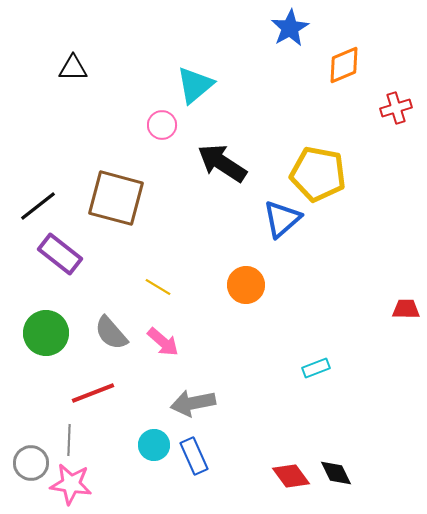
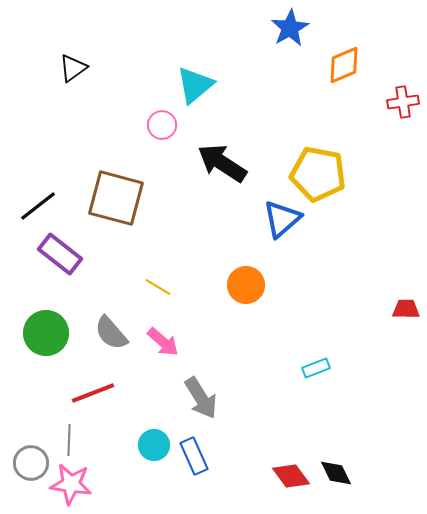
black triangle: rotated 36 degrees counterclockwise
red cross: moved 7 px right, 6 px up; rotated 8 degrees clockwise
gray arrow: moved 8 px right, 5 px up; rotated 111 degrees counterclockwise
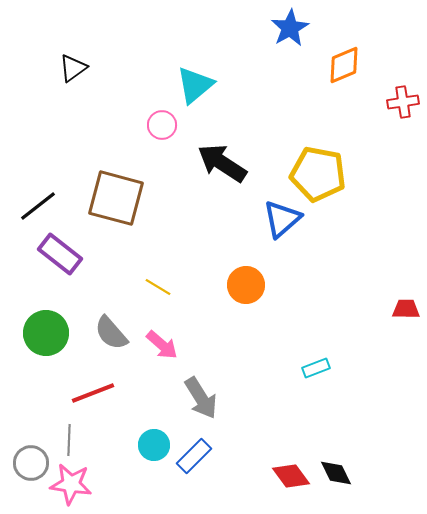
pink arrow: moved 1 px left, 3 px down
blue rectangle: rotated 69 degrees clockwise
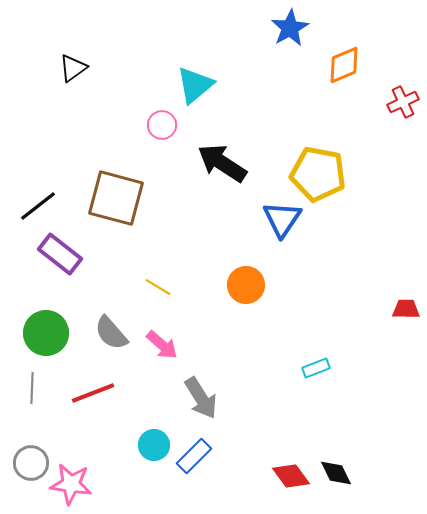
red cross: rotated 16 degrees counterclockwise
blue triangle: rotated 15 degrees counterclockwise
gray line: moved 37 px left, 52 px up
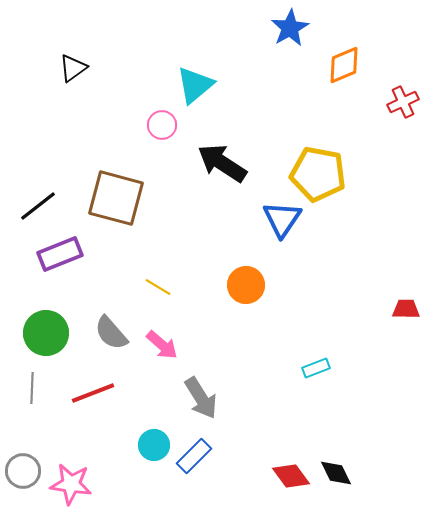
purple rectangle: rotated 60 degrees counterclockwise
gray circle: moved 8 px left, 8 px down
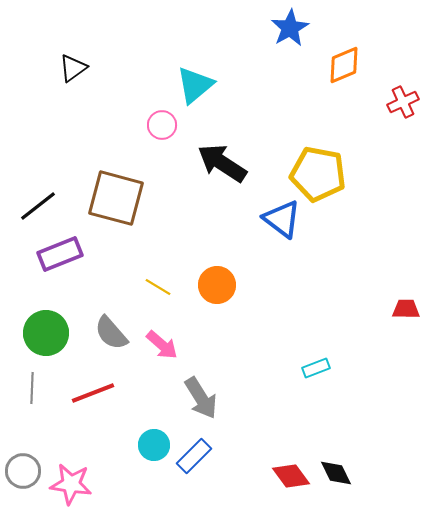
blue triangle: rotated 27 degrees counterclockwise
orange circle: moved 29 px left
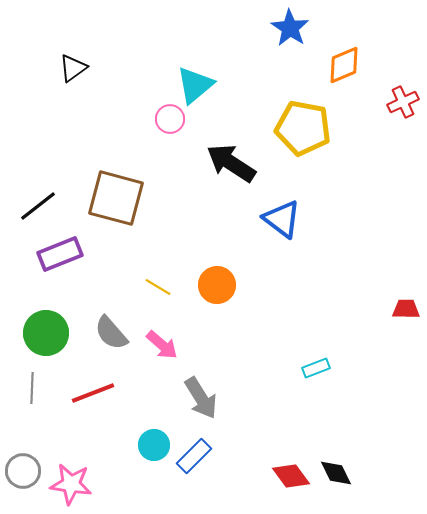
blue star: rotated 9 degrees counterclockwise
pink circle: moved 8 px right, 6 px up
black arrow: moved 9 px right
yellow pentagon: moved 15 px left, 46 px up
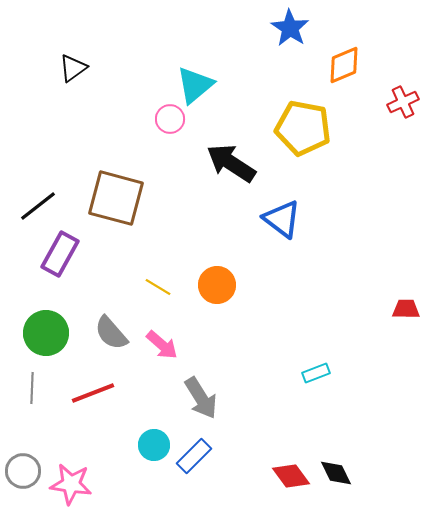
purple rectangle: rotated 39 degrees counterclockwise
cyan rectangle: moved 5 px down
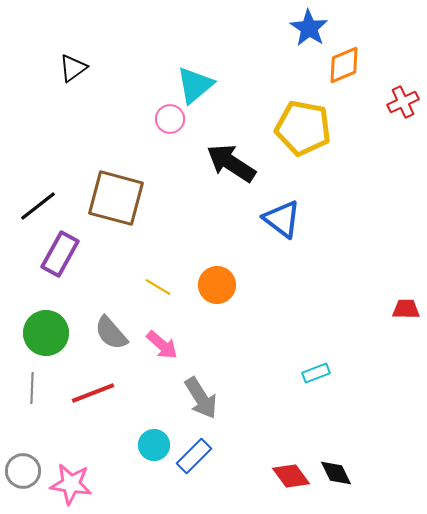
blue star: moved 19 px right
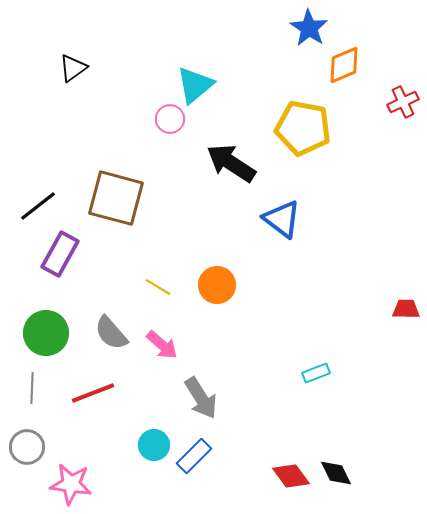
gray circle: moved 4 px right, 24 px up
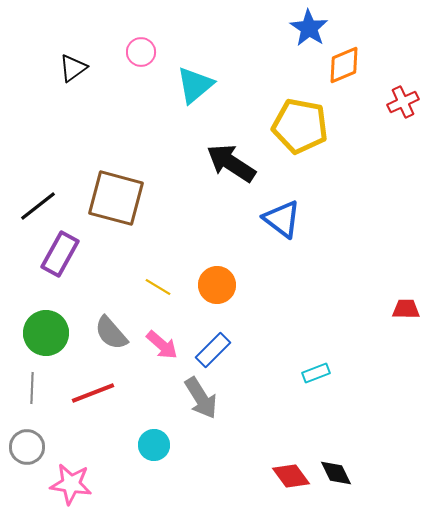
pink circle: moved 29 px left, 67 px up
yellow pentagon: moved 3 px left, 2 px up
blue rectangle: moved 19 px right, 106 px up
